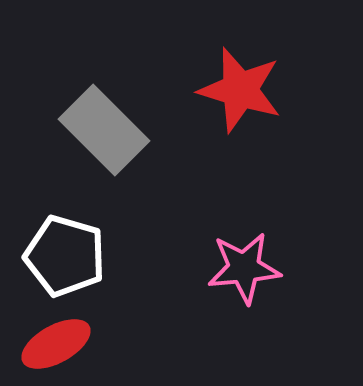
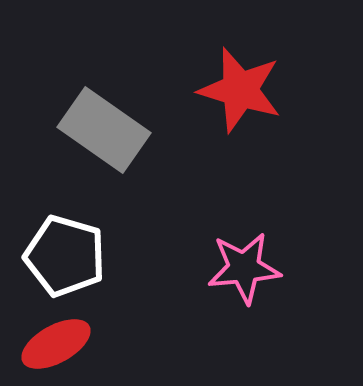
gray rectangle: rotated 10 degrees counterclockwise
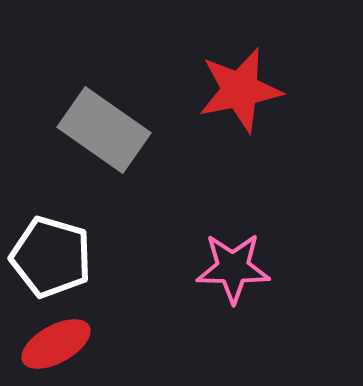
red star: rotated 28 degrees counterclockwise
white pentagon: moved 14 px left, 1 px down
pink star: moved 11 px left; rotated 6 degrees clockwise
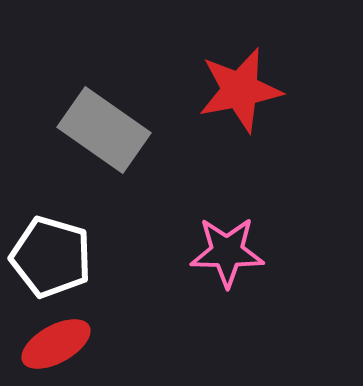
pink star: moved 6 px left, 16 px up
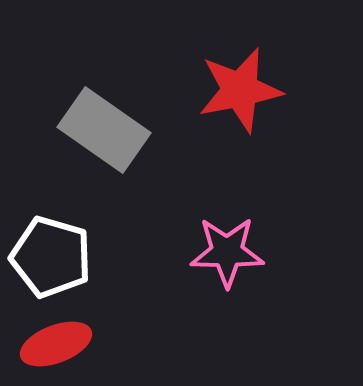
red ellipse: rotated 8 degrees clockwise
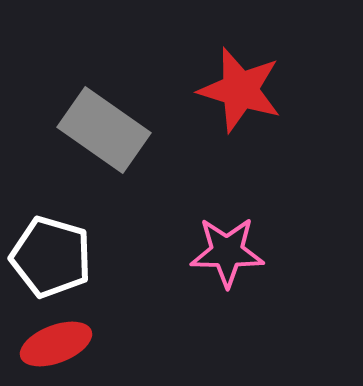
red star: rotated 28 degrees clockwise
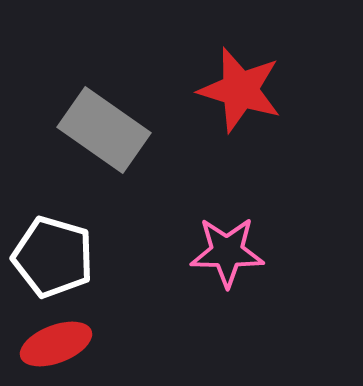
white pentagon: moved 2 px right
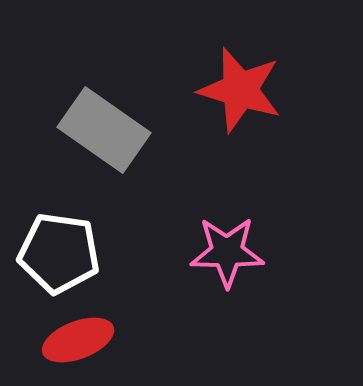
white pentagon: moved 6 px right, 4 px up; rotated 8 degrees counterclockwise
red ellipse: moved 22 px right, 4 px up
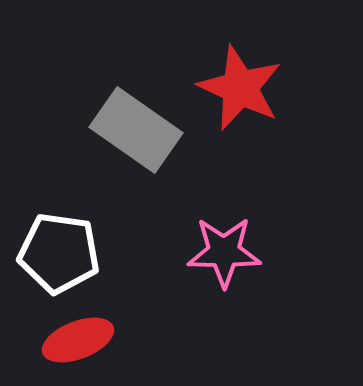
red star: moved 2 px up; rotated 8 degrees clockwise
gray rectangle: moved 32 px right
pink star: moved 3 px left
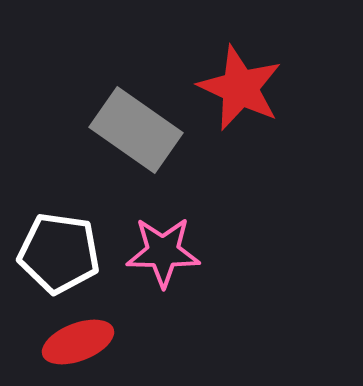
pink star: moved 61 px left
red ellipse: moved 2 px down
